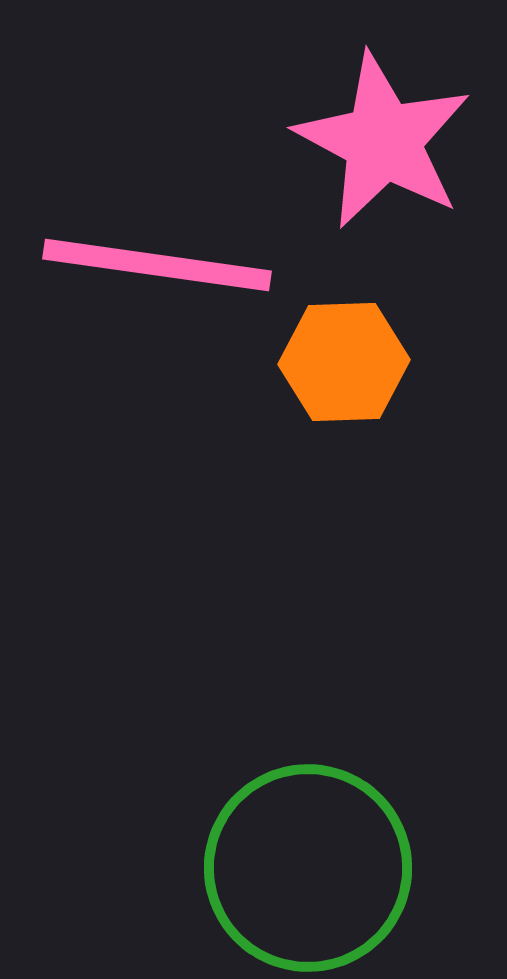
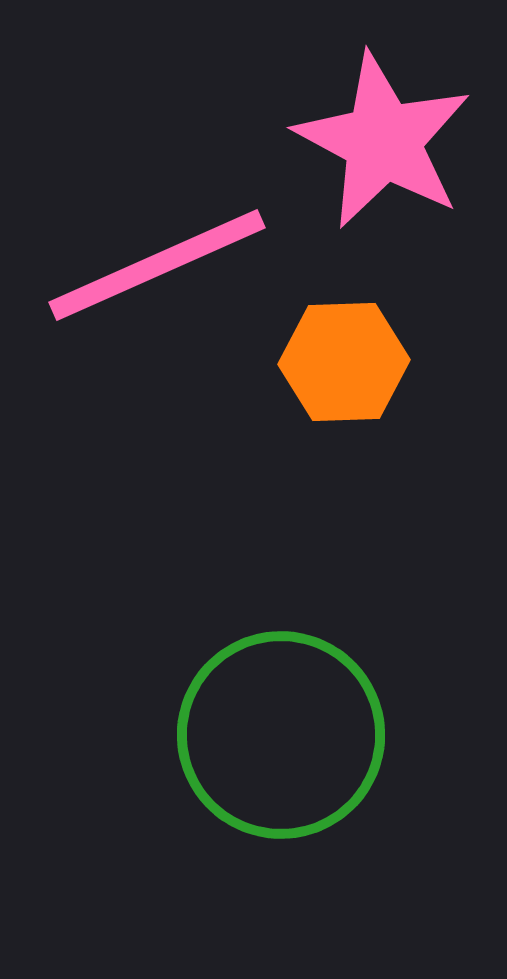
pink line: rotated 32 degrees counterclockwise
green circle: moved 27 px left, 133 px up
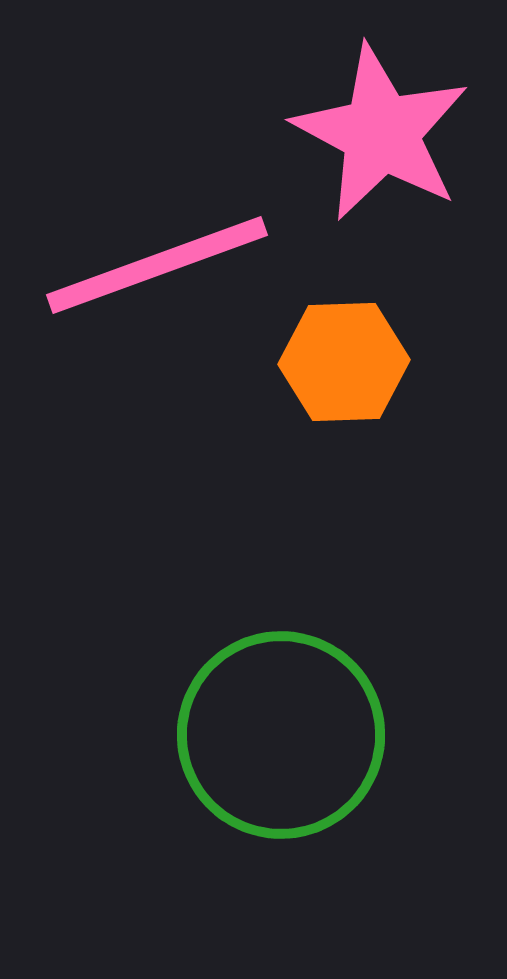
pink star: moved 2 px left, 8 px up
pink line: rotated 4 degrees clockwise
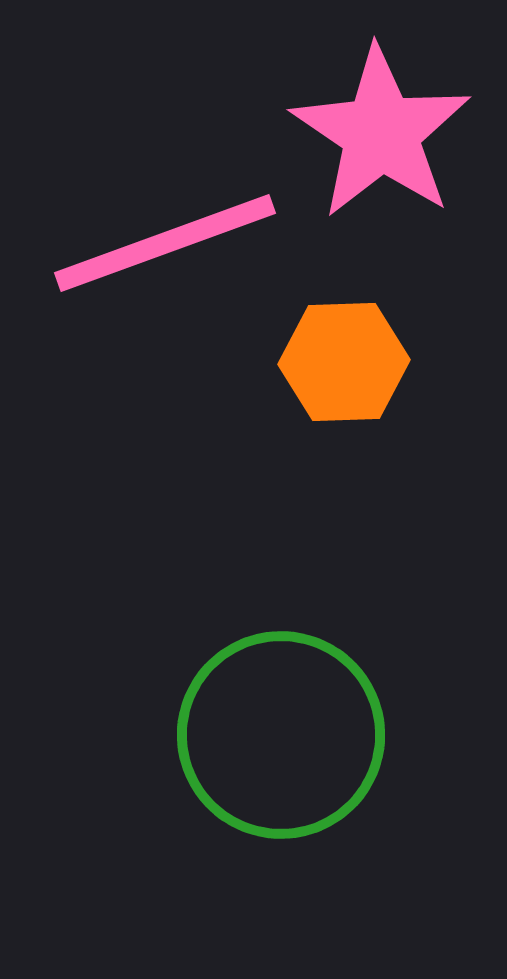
pink star: rotated 6 degrees clockwise
pink line: moved 8 px right, 22 px up
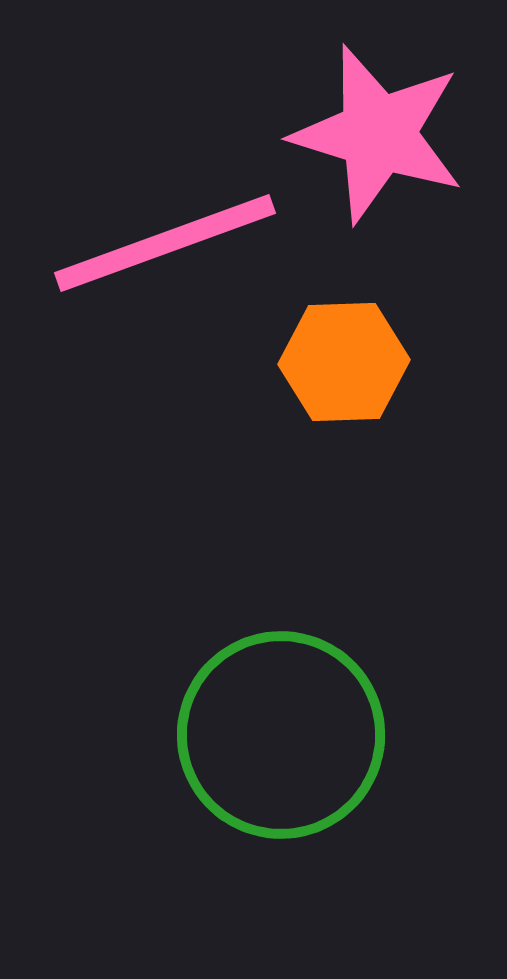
pink star: moved 3 px left, 1 px down; rotated 17 degrees counterclockwise
